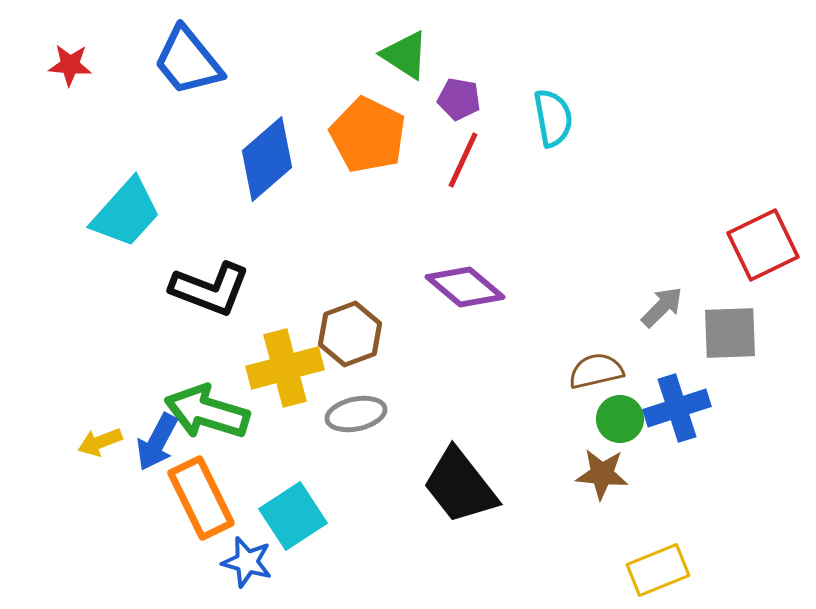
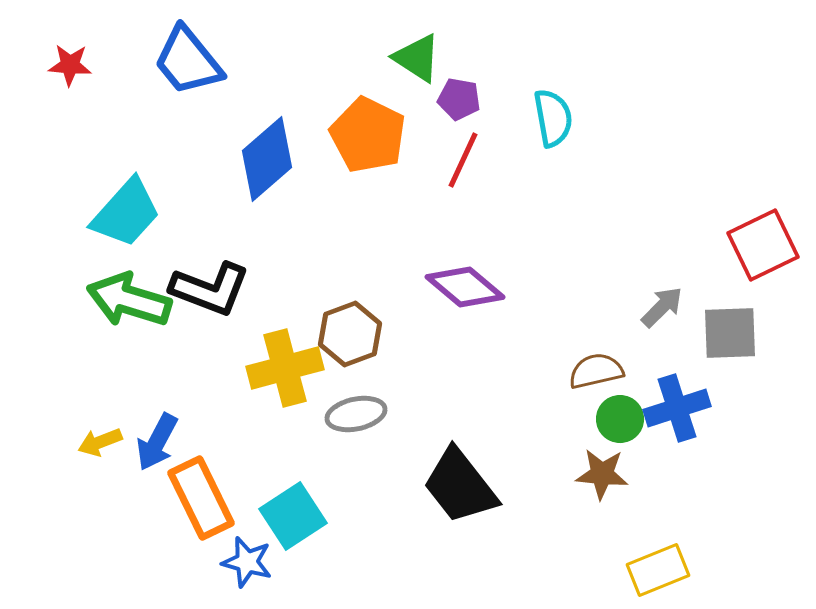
green triangle: moved 12 px right, 3 px down
green arrow: moved 78 px left, 112 px up
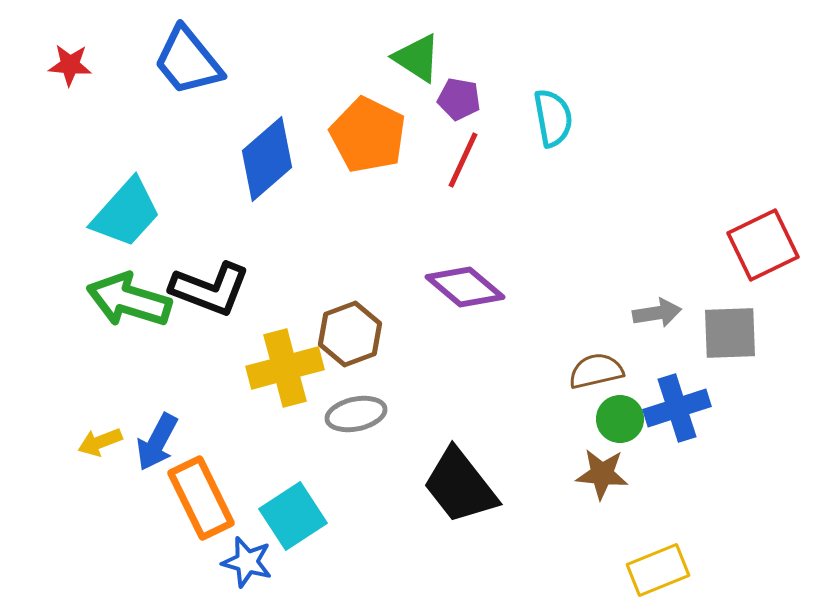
gray arrow: moved 5 px left, 6 px down; rotated 36 degrees clockwise
